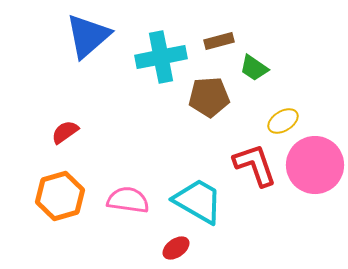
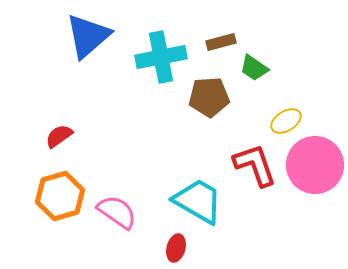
brown rectangle: moved 2 px right, 1 px down
yellow ellipse: moved 3 px right
red semicircle: moved 6 px left, 4 px down
pink semicircle: moved 11 px left, 12 px down; rotated 27 degrees clockwise
red ellipse: rotated 40 degrees counterclockwise
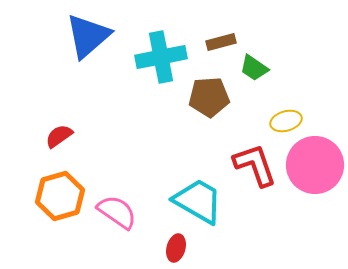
yellow ellipse: rotated 16 degrees clockwise
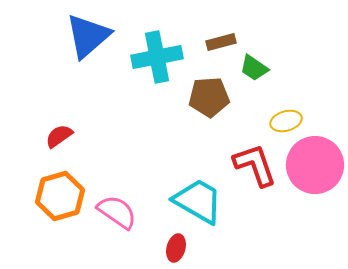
cyan cross: moved 4 px left
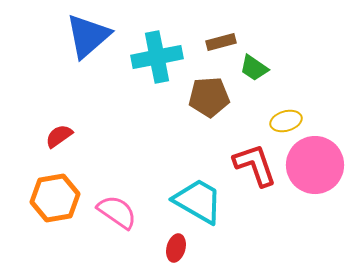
orange hexagon: moved 5 px left, 2 px down; rotated 6 degrees clockwise
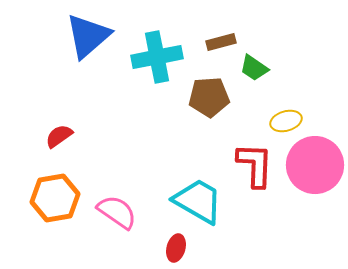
red L-shape: rotated 21 degrees clockwise
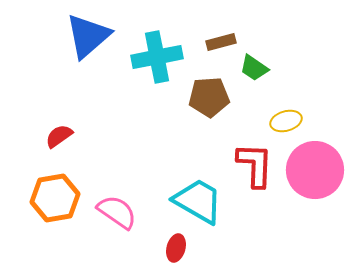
pink circle: moved 5 px down
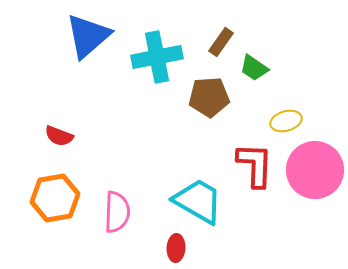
brown rectangle: rotated 40 degrees counterclockwise
red semicircle: rotated 124 degrees counterclockwise
pink semicircle: rotated 57 degrees clockwise
red ellipse: rotated 12 degrees counterclockwise
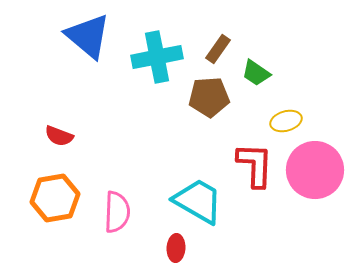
blue triangle: rotated 39 degrees counterclockwise
brown rectangle: moved 3 px left, 7 px down
green trapezoid: moved 2 px right, 5 px down
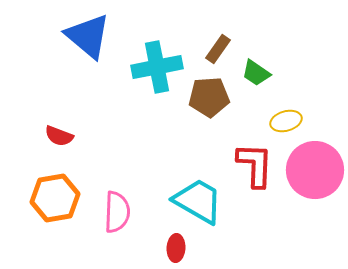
cyan cross: moved 10 px down
